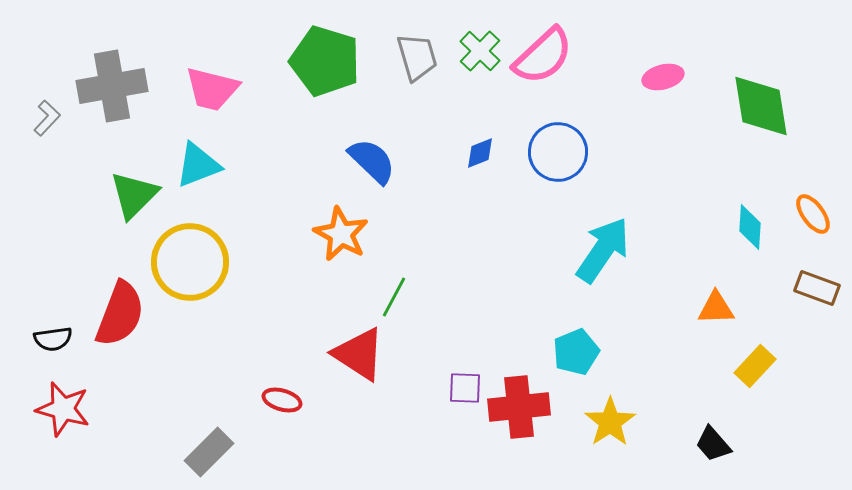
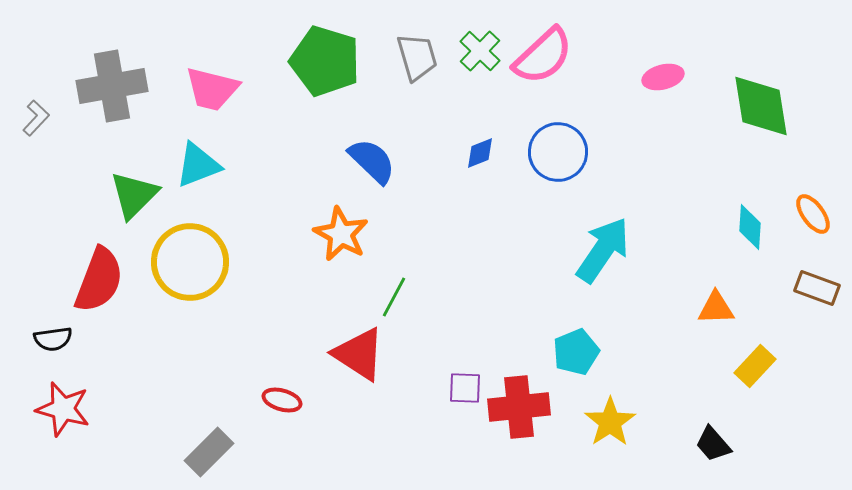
gray L-shape: moved 11 px left
red semicircle: moved 21 px left, 34 px up
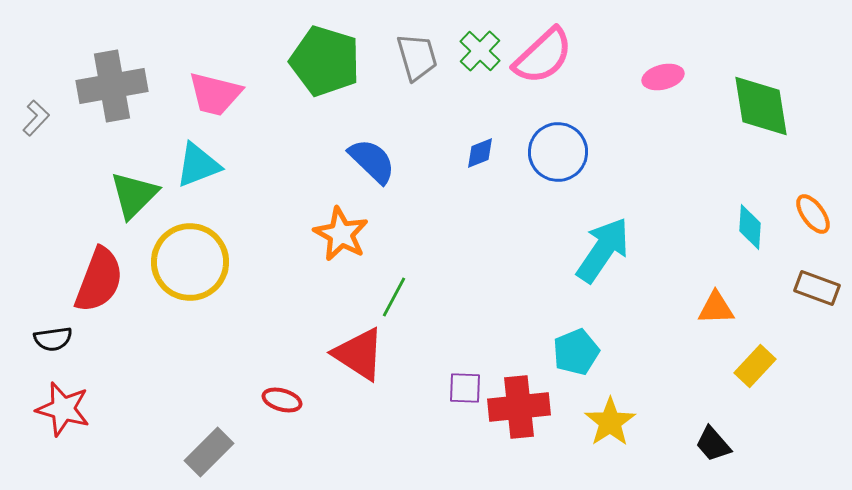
pink trapezoid: moved 3 px right, 5 px down
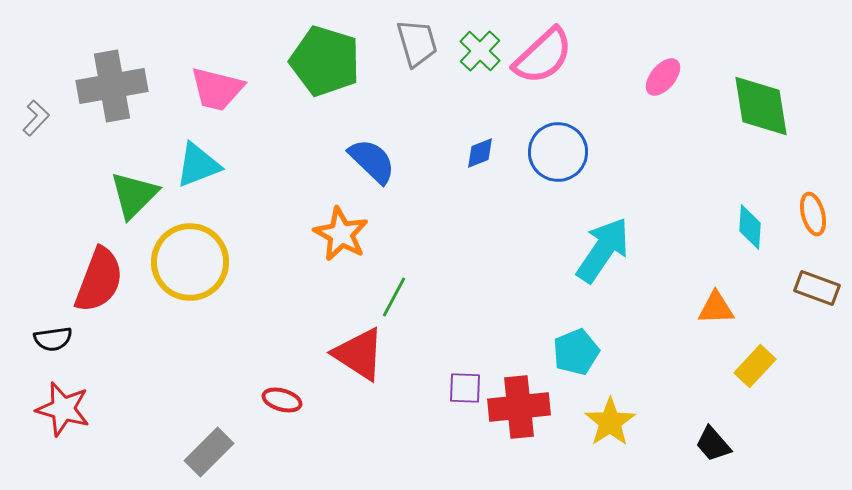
gray trapezoid: moved 14 px up
pink ellipse: rotated 36 degrees counterclockwise
pink trapezoid: moved 2 px right, 5 px up
orange ellipse: rotated 21 degrees clockwise
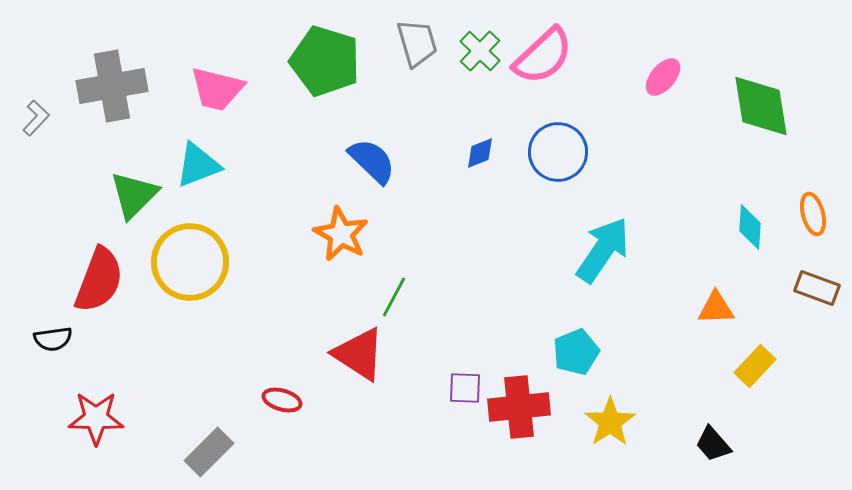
red star: moved 33 px right, 9 px down; rotated 14 degrees counterclockwise
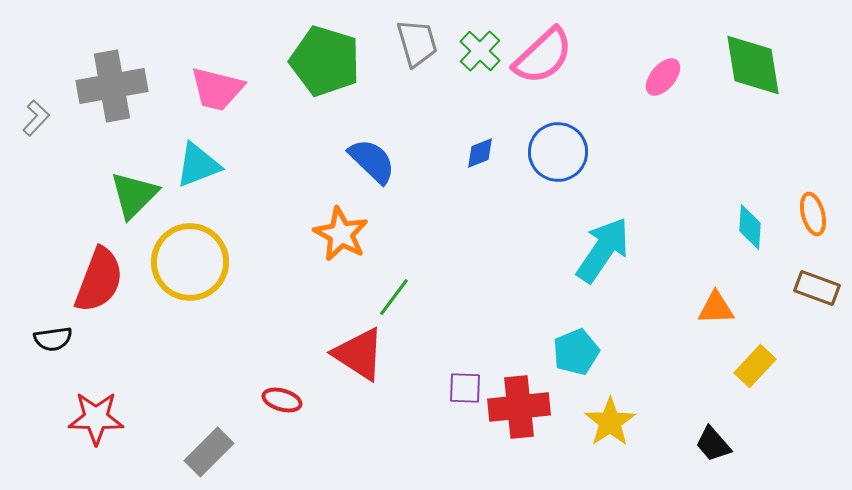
green diamond: moved 8 px left, 41 px up
green line: rotated 9 degrees clockwise
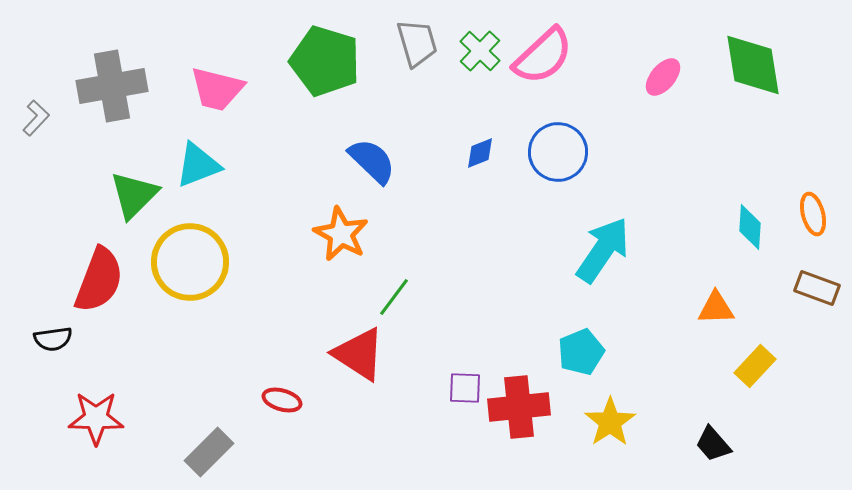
cyan pentagon: moved 5 px right
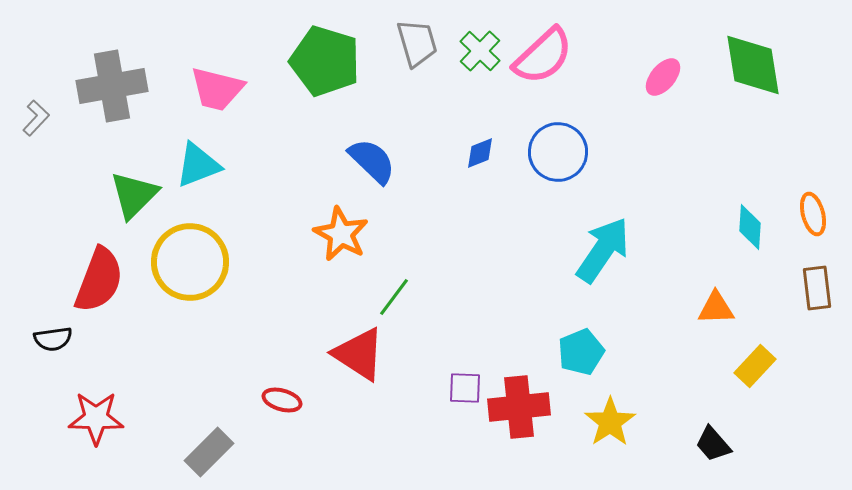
brown rectangle: rotated 63 degrees clockwise
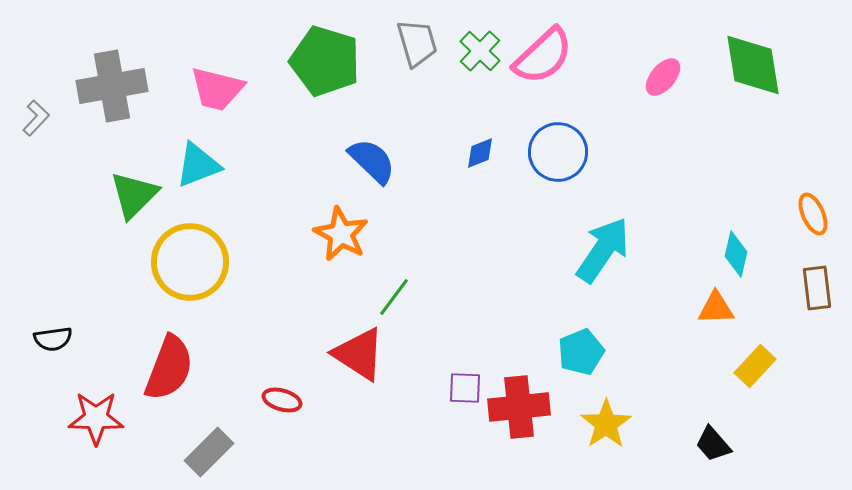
orange ellipse: rotated 9 degrees counterclockwise
cyan diamond: moved 14 px left, 27 px down; rotated 9 degrees clockwise
red semicircle: moved 70 px right, 88 px down
yellow star: moved 4 px left, 2 px down
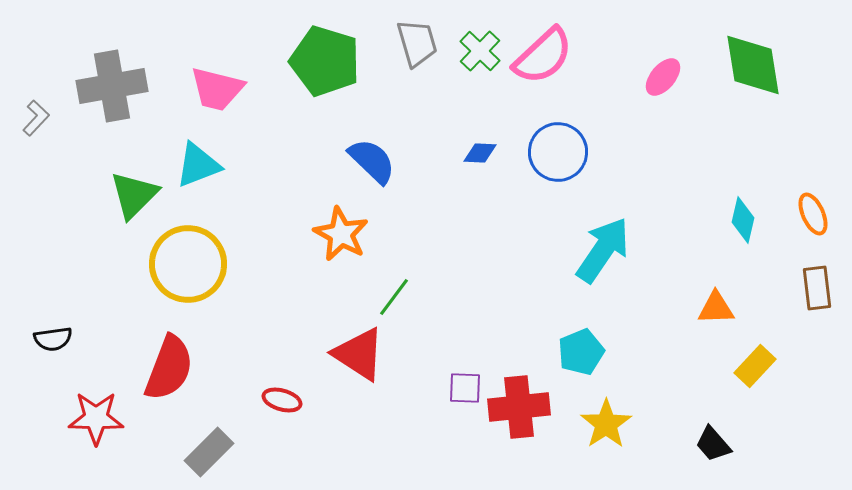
blue diamond: rotated 24 degrees clockwise
cyan diamond: moved 7 px right, 34 px up
yellow circle: moved 2 px left, 2 px down
